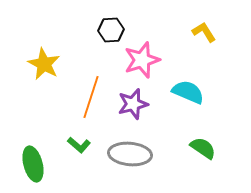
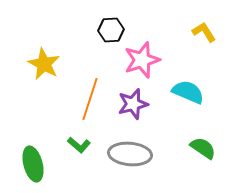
orange line: moved 1 px left, 2 px down
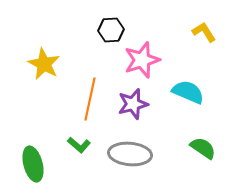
orange line: rotated 6 degrees counterclockwise
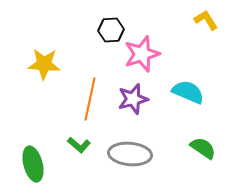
yellow L-shape: moved 2 px right, 12 px up
pink star: moved 6 px up
yellow star: rotated 24 degrees counterclockwise
purple star: moved 5 px up
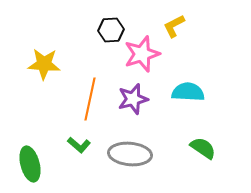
yellow L-shape: moved 32 px left, 6 px down; rotated 85 degrees counterclockwise
cyan semicircle: rotated 20 degrees counterclockwise
green ellipse: moved 3 px left
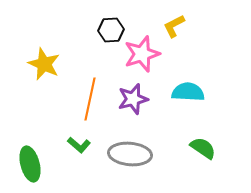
yellow star: rotated 20 degrees clockwise
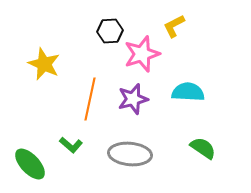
black hexagon: moved 1 px left, 1 px down
green L-shape: moved 8 px left
green ellipse: rotated 28 degrees counterclockwise
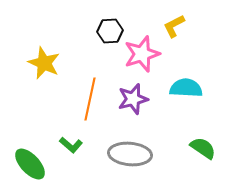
yellow star: moved 1 px up
cyan semicircle: moved 2 px left, 4 px up
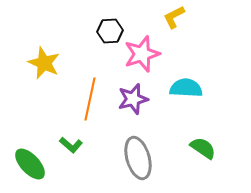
yellow L-shape: moved 9 px up
gray ellipse: moved 8 px right, 4 px down; rotated 69 degrees clockwise
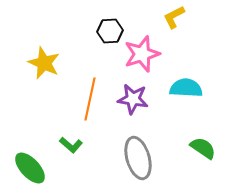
purple star: rotated 24 degrees clockwise
green ellipse: moved 4 px down
